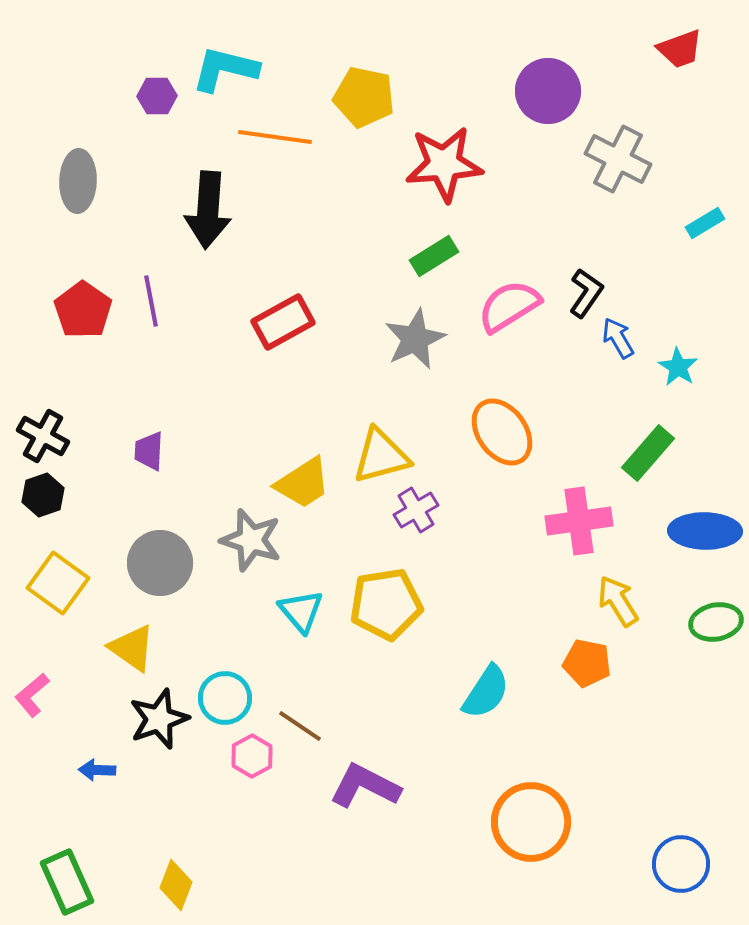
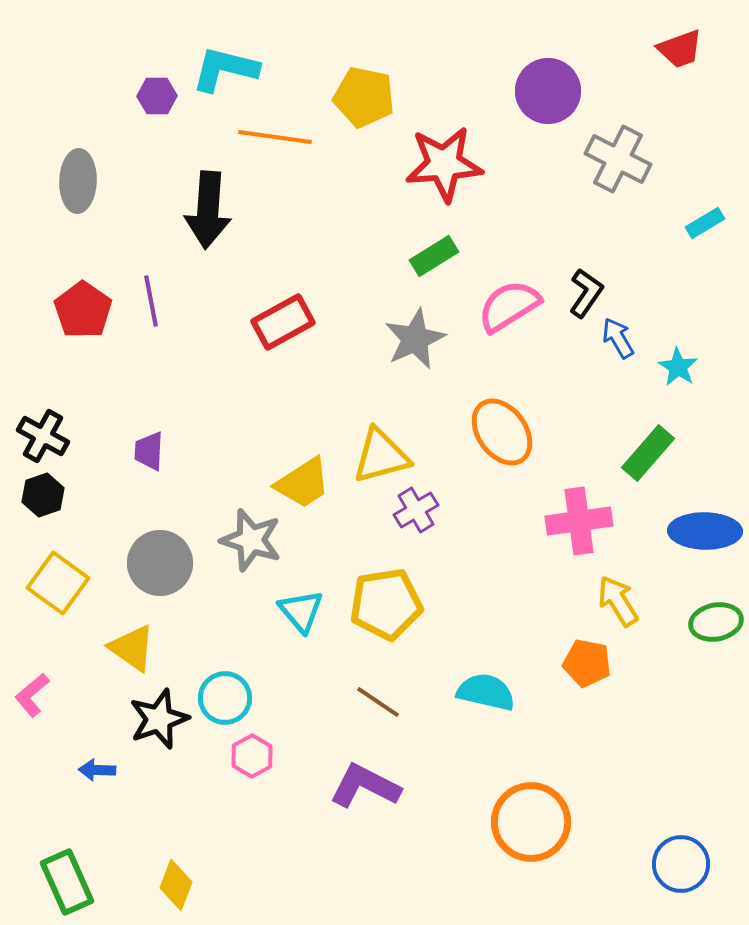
cyan semicircle at (486, 692): rotated 110 degrees counterclockwise
brown line at (300, 726): moved 78 px right, 24 px up
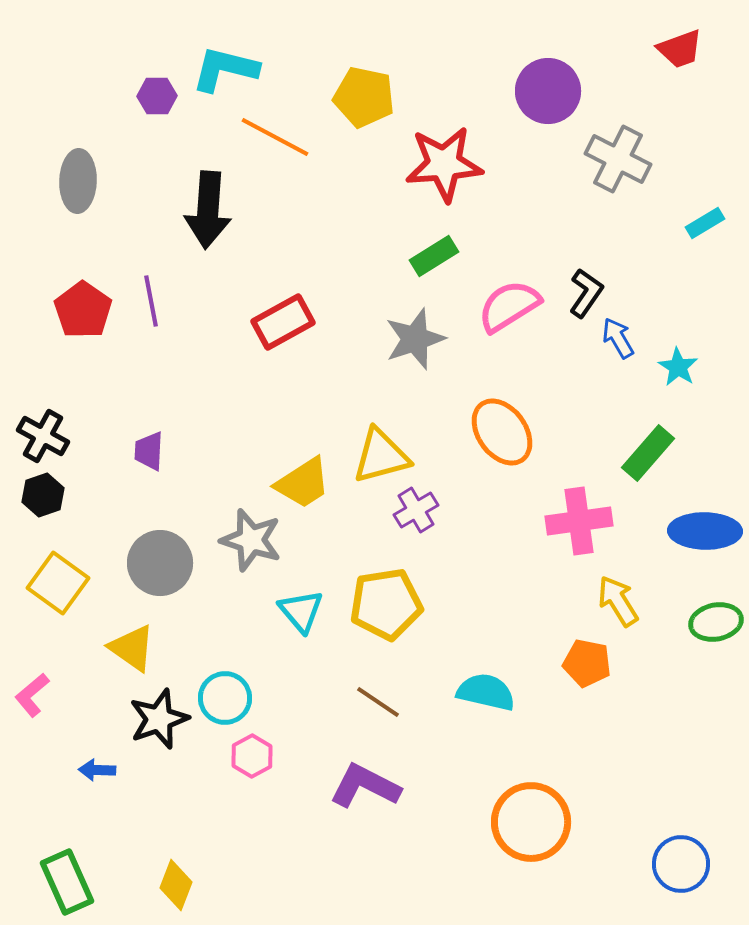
orange line at (275, 137): rotated 20 degrees clockwise
gray star at (415, 339): rotated 6 degrees clockwise
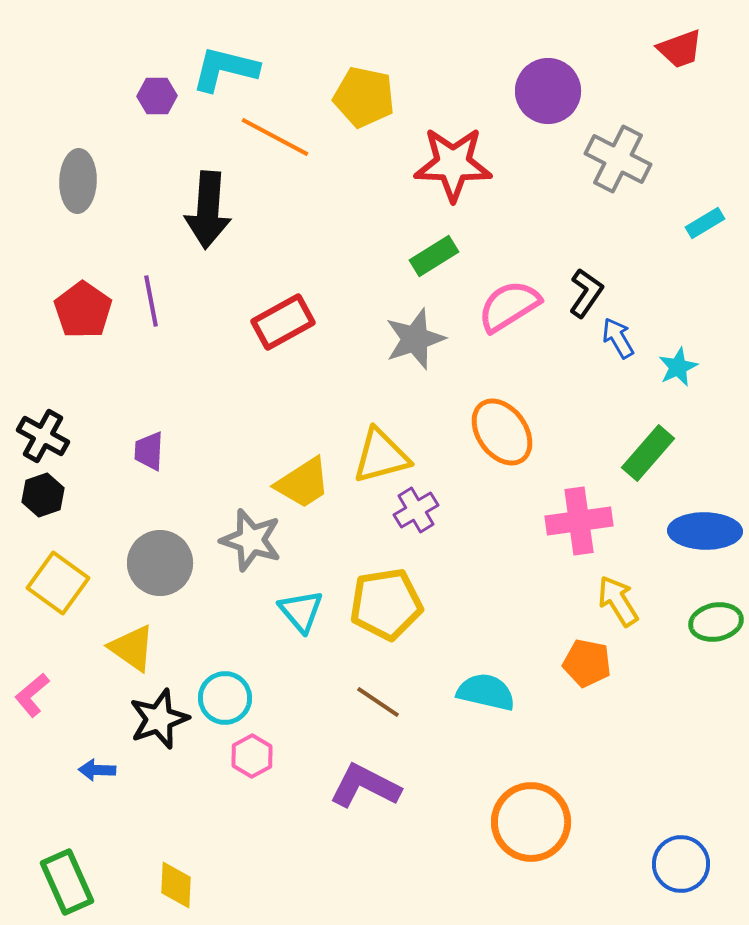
red star at (444, 164): moved 9 px right; rotated 6 degrees clockwise
cyan star at (678, 367): rotated 15 degrees clockwise
yellow diamond at (176, 885): rotated 18 degrees counterclockwise
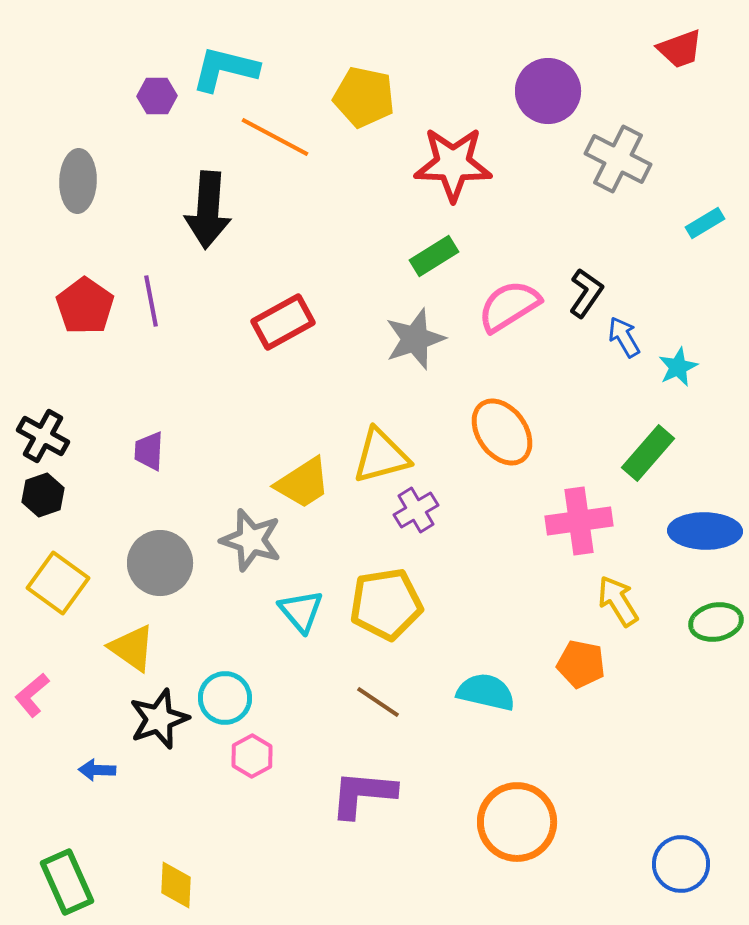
red pentagon at (83, 310): moved 2 px right, 4 px up
blue arrow at (618, 338): moved 6 px right, 1 px up
orange pentagon at (587, 663): moved 6 px left, 1 px down
purple L-shape at (365, 786): moved 2 px left, 8 px down; rotated 22 degrees counterclockwise
orange circle at (531, 822): moved 14 px left
